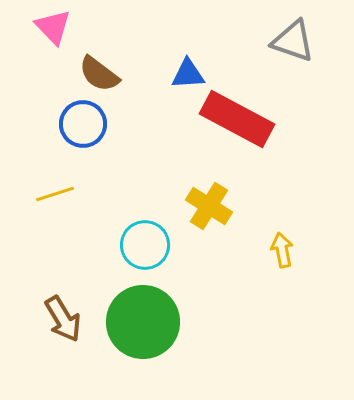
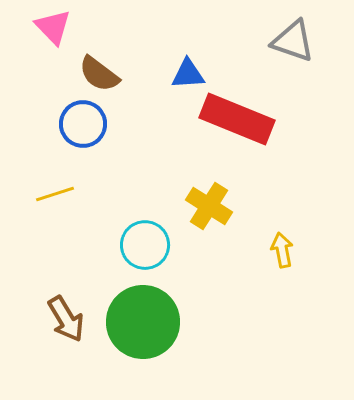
red rectangle: rotated 6 degrees counterclockwise
brown arrow: moved 3 px right
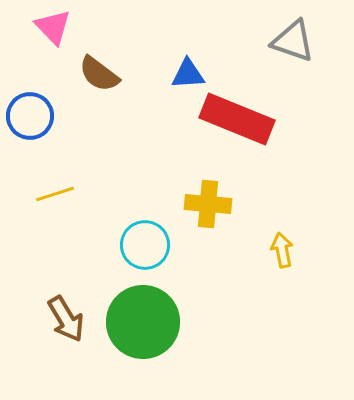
blue circle: moved 53 px left, 8 px up
yellow cross: moved 1 px left, 2 px up; rotated 27 degrees counterclockwise
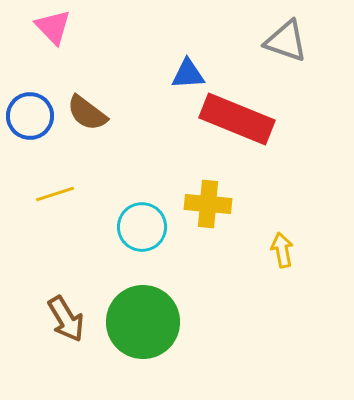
gray triangle: moved 7 px left
brown semicircle: moved 12 px left, 39 px down
cyan circle: moved 3 px left, 18 px up
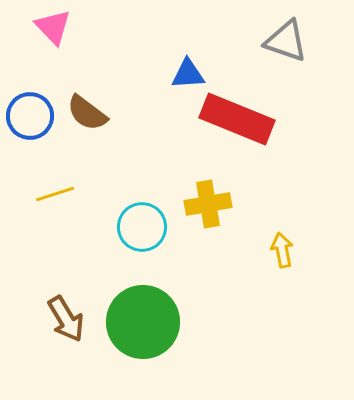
yellow cross: rotated 15 degrees counterclockwise
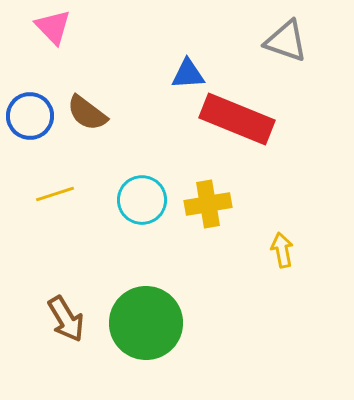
cyan circle: moved 27 px up
green circle: moved 3 px right, 1 px down
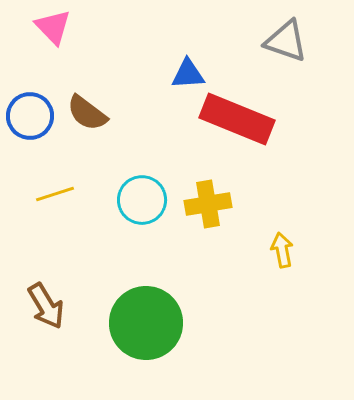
brown arrow: moved 20 px left, 13 px up
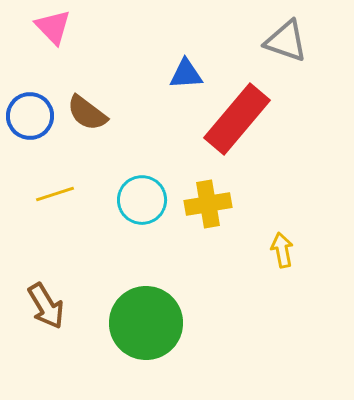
blue triangle: moved 2 px left
red rectangle: rotated 72 degrees counterclockwise
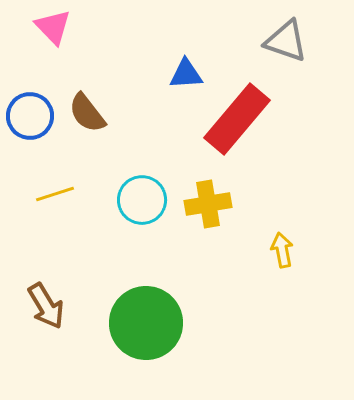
brown semicircle: rotated 15 degrees clockwise
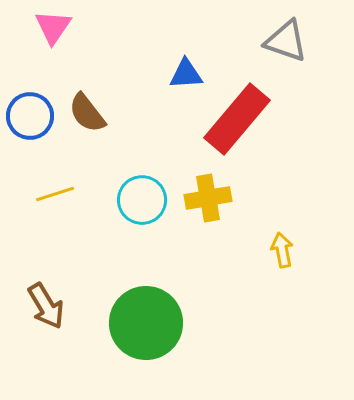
pink triangle: rotated 18 degrees clockwise
yellow cross: moved 6 px up
